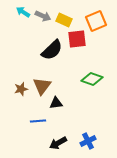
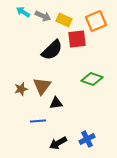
blue cross: moved 1 px left, 2 px up
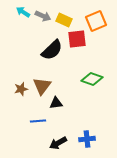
blue cross: rotated 21 degrees clockwise
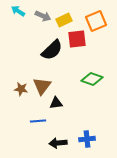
cyan arrow: moved 5 px left, 1 px up
yellow rectangle: rotated 49 degrees counterclockwise
brown star: rotated 24 degrees clockwise
black arrow: rotated 24 degrees clockwise
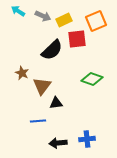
brown star: moved 1 px right, 16 px up; rotated 16 degrees clockwise
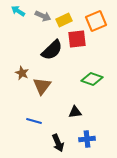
black triangle: moved 19 px right, 9 px down
blue line: moved 4 px left; rotated 21 degrees clockwise
black arrow: rotated 108 degrees counterclockwise
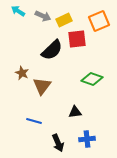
orange square: moved 3 px right
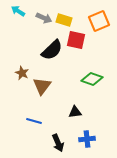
gray arrow: moved 1 px right, 2 px down
yellow rectangle: rotated 42 degrees clockwise
red square: moved 1 px left, 1 px down; rotated 18 degrees clockwise
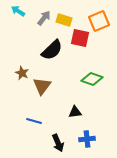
gray arrow: rotated 77 degrees counterclockwise
red square: moved 4 px right, 2 px up
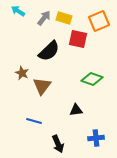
yellow rectangle: moved 2 px up
red square: moved 2 px left, 1 px down
black semicircle: moved 3 px left, 1 px down
black triangle: moved 1 px right, 2 px up
blue cross: moved 9 px right, 1 px up
black arrow: moved 1 px down
